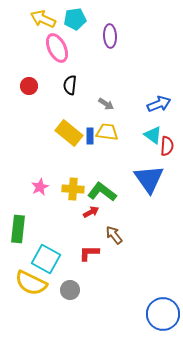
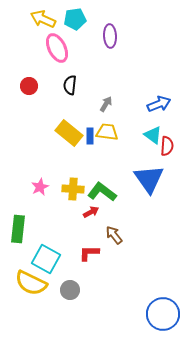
gray arrow: rotated 91 degrees counterclockwise
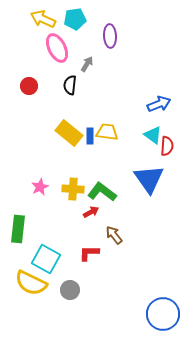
gray arrow: moved 19 px left, 40 px up
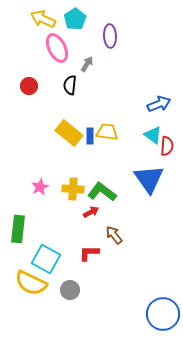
cyan pentagon: rotated 25 degrees counterclockwise
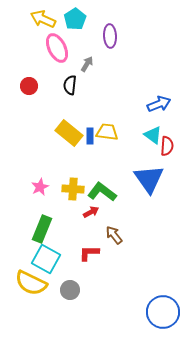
green rectangle: moved 24 px right; rotated 16 degrees clockwise
blue circle: moved 2 px up
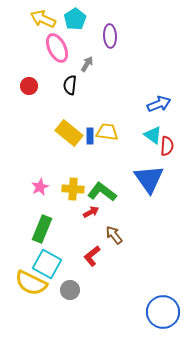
red L-shape: moved 3 px right, 3 px down; rotated 40 degrees counterclockwise
cyan square: moved 1 px right, 5 px down
